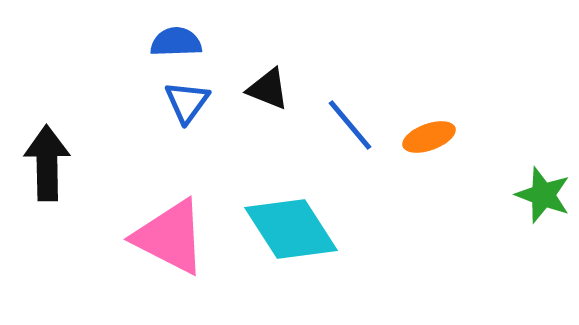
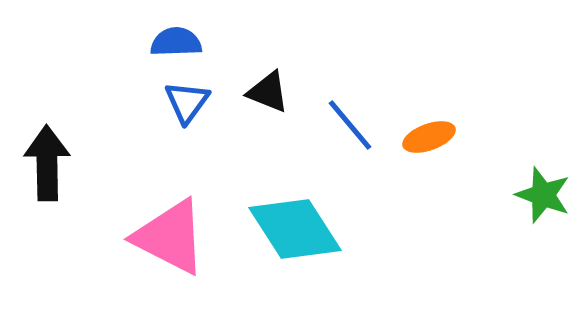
black triangle: moved 3 px down
cyan diamond: moved 4 px right
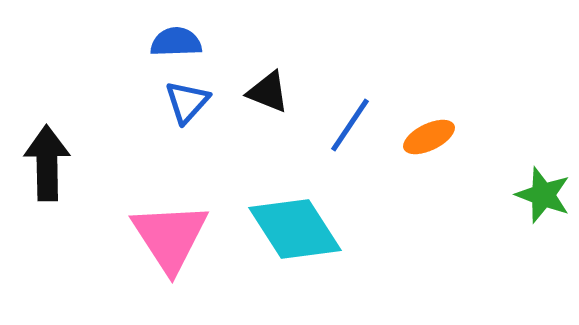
blue triangle: rotated 6 degrees clockwise
blue line: rotated 74 degrees clockwise
orange ellipse: rotated 6 degrees counterclockwise
pink triangle: rotated 30 degrees clockwise
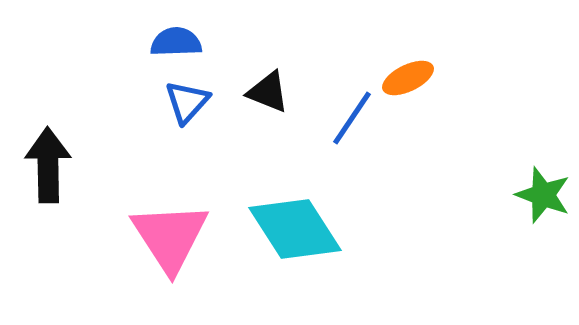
blue line: moved 2 px right, 7 px up
orange ellipse: moved 21 px left, 59 px up
black arrow: moved 1 px right, 2 px down
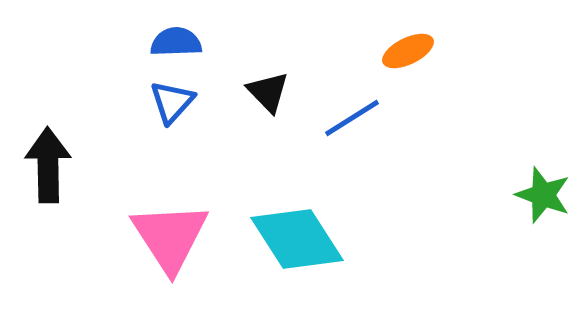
orange ellipse: moved 27 px up
black triangle: rotated 24 degrees clockwise
blue triangle: moved 15 px left
blue line: rotated 24 degrees clockwise
cyan diamond: moved 2 px right, 10 px down
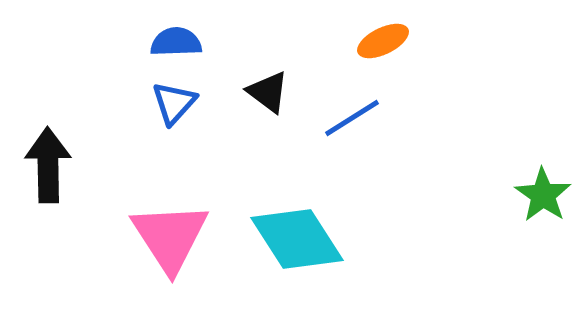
orange ellipse: moved 25 px left, 10 px up
black triangle: rotated 9 degrees counterclockwise
blue triangle: moved 2 px right, 1 px down
green star: rotated 14 degrees clockwise
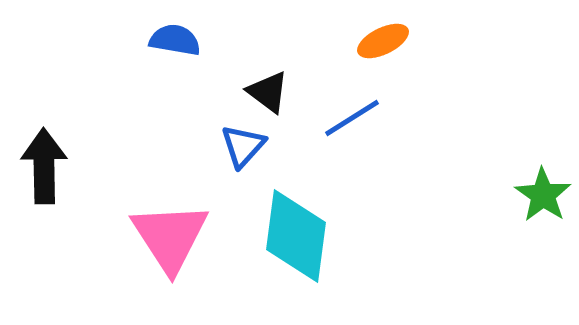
blue semicircle: moved 1 px left, 2 px up; rotated 12 degrees clockwise
blue triangle: moved 69 px right, 43 px down
black arrow: moved 4 px left, 1 px down
cyan diamond: moved 1 px left, 3 px up; rotated 40 degrees clockwise
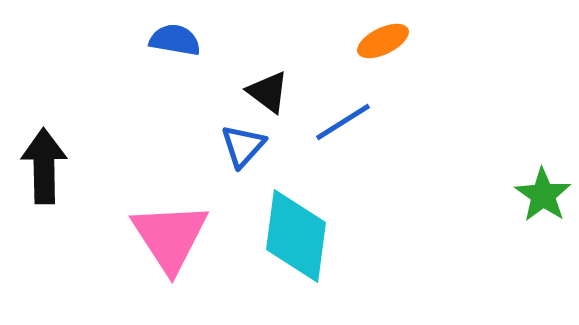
blue line: moved 9 px left, 4 px down
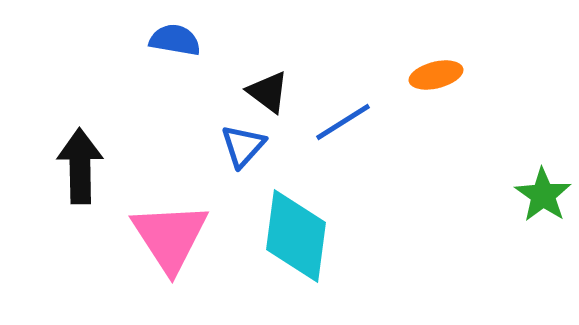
orange ellipse: moved 53 px right, 34 px down; rotated 12 degrees clockwise
black arrow: moved 36 px right
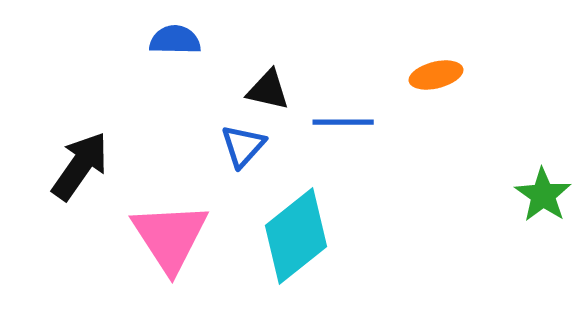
blue semicircle: rotated 9 degrees counterclockwise
black triangle: moved 2 px up; rotated 24 degrees counterclockwise
blue line: rotated 32 degrees clockwise
black arrow: rotated 36 degrees clockwise
cyan diamond: rotated 44 degrees clockwise
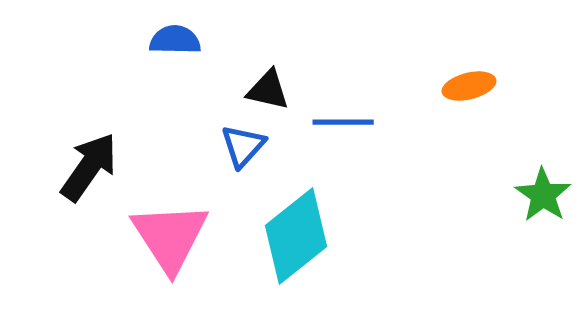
orange ellipse: moved 33 px right, 11 px down
black arrow: moved 9 px right, 1 px down
